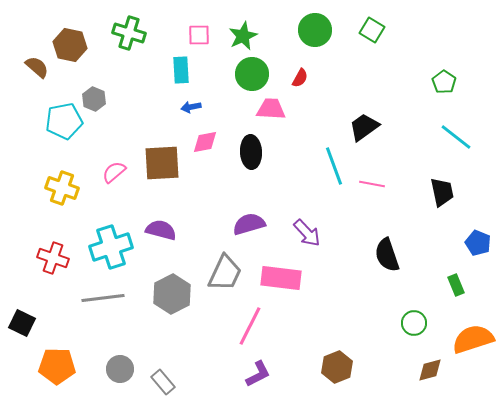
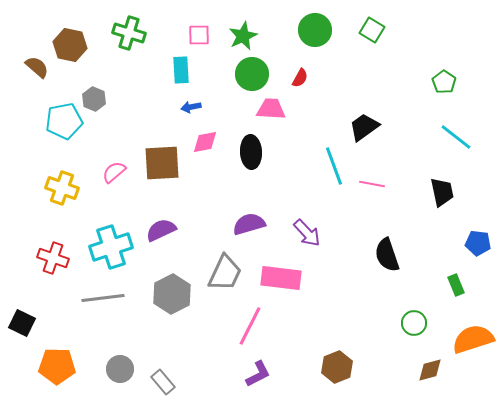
purple semicircle at (161, 230): rotated 40 degrees counterclockwise
blue pentagon at (478, 243): rotated 15 degrees counterclockwise
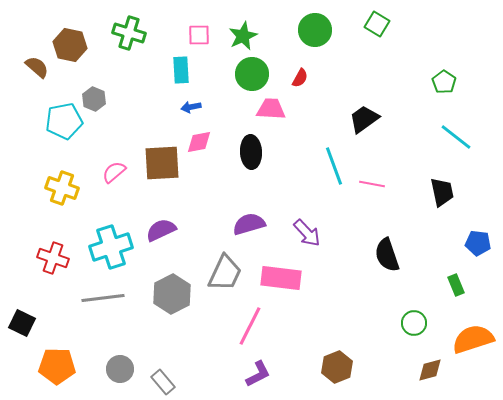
green square at (372, 30): moved 5 px right, 6 px up
black trapezoid at (364, 127): moved 8 px up
pink diamond at (205, 142): moved 6 px left
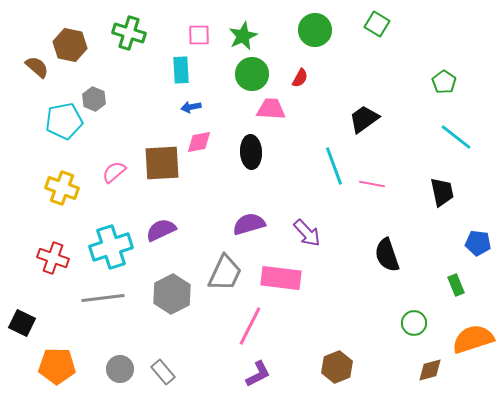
gray rectangle at (163, 382): moved 10 px up
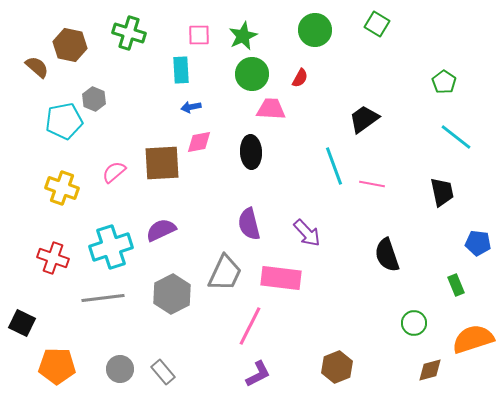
purple semicircle at (249, 224): rotated 88 degrees counterclockwise
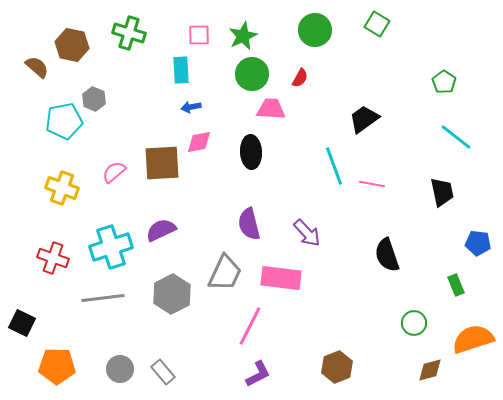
brown hexagon at (70, 45): moved 2 px right
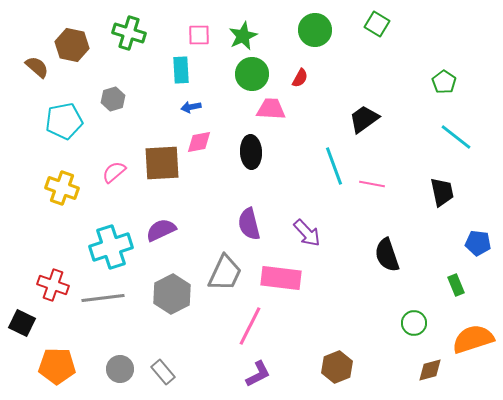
gray hexagon at (94, 99): moved 19 px right; rotated 20 degrees clockwise
red cross at (53, 258): moved 27 px down
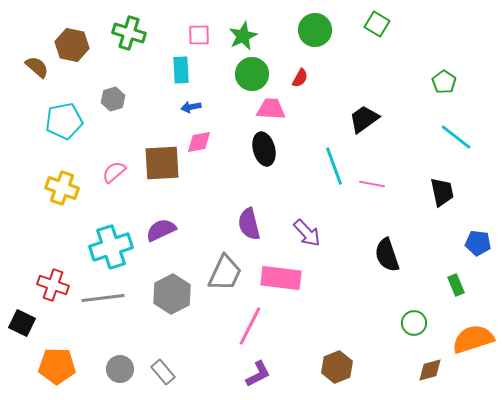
black ellipse at (251, 152): moved 13 px right, 3 px up; rotated 12 degrees counterclockwise
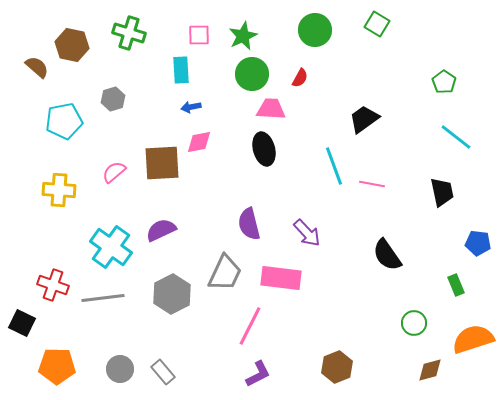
yellow cross at (62, 188): moved 3 px left, 2 px down; rotated 16 degrees counterclockwise
cyan cross at (111, 247): rotated 36 degrees counterclockwise
black semicircle at (387, 255): rotated 16 degrees counterclockwise
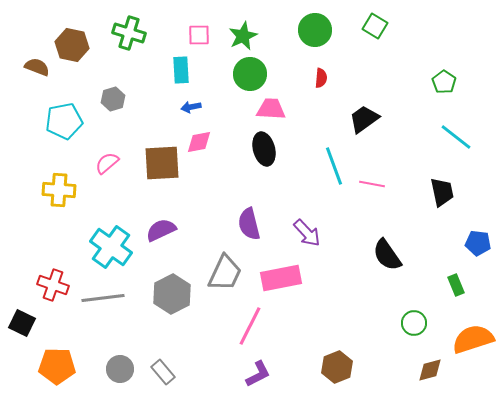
green square at (377, 24): moved 2 px left, 2 px down
brown semicircle at (37, 67): rotated 20 degrees counterclockwise
green circle at (252, 74): moved 2 px left
red semicircle at (300, 78): moved 21 px right; rotated 24 degrees counterclockwise
pink semicircle at (114, 172): moved 7 px left, 9 px up
pink rectangle at (281, 278): rotated 18 degrees counterclockwise
